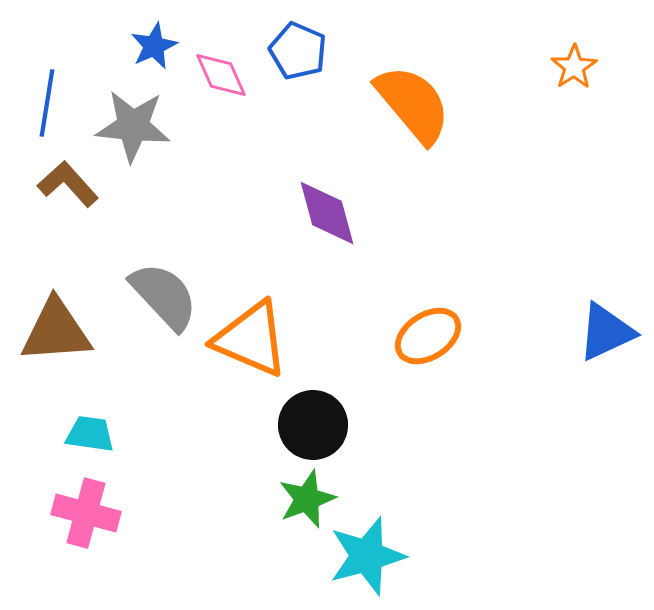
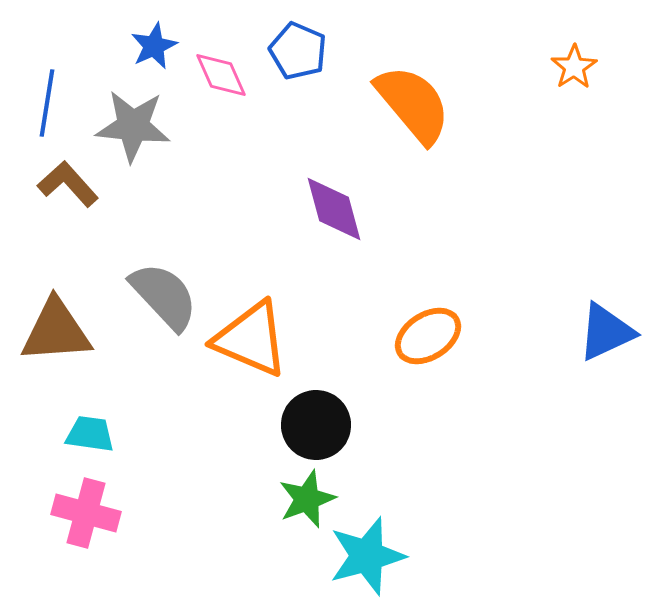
purple diamond: moved 7 px right, 4 px up
black circle: moved 3 px right
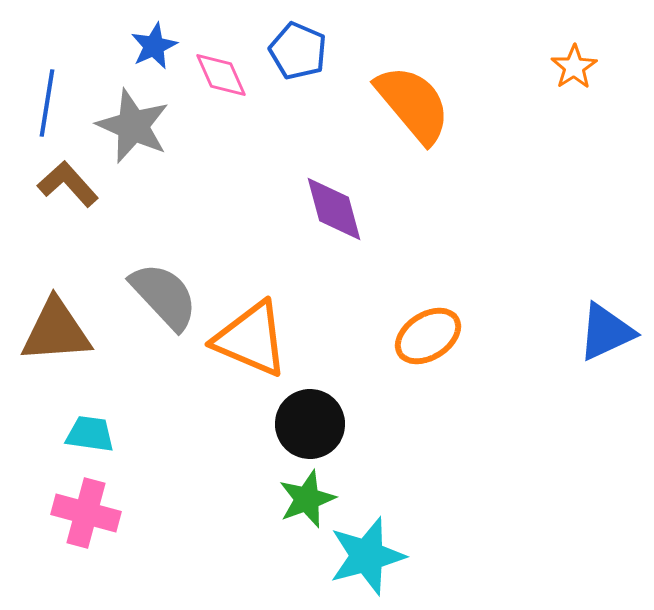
gray star: rotated 18 degrees clockwise
black circle: moved 6 px left, 1 px up
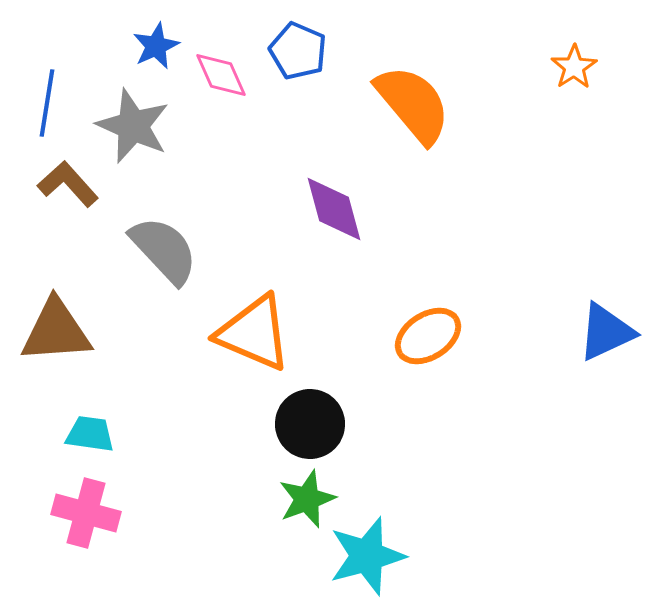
blue star: moved 2 px right
gray semicircle: moved 46 px up
orange triangle: moved 3 px right, 6 px up
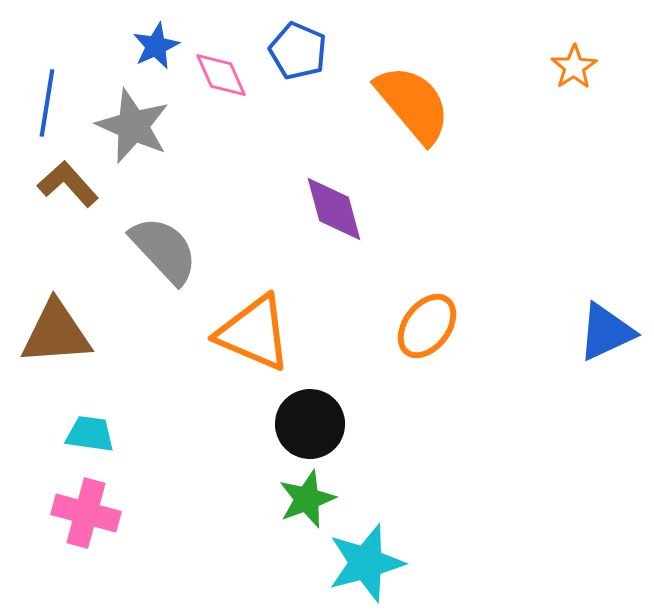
brown triangle: moved 2 px down
orange ellipse: moved 1 px left, 10 px up; rotated 20 degrees counterclockwise
cyan star: moved 1 px left, 7 px down
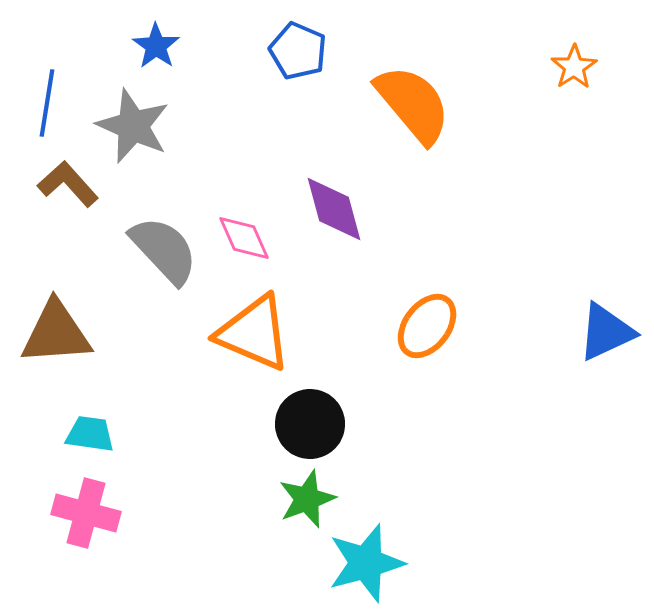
blue star: rotated 12 degrees counterclockwise
pink diamond: moved 23 px right, 163 px down
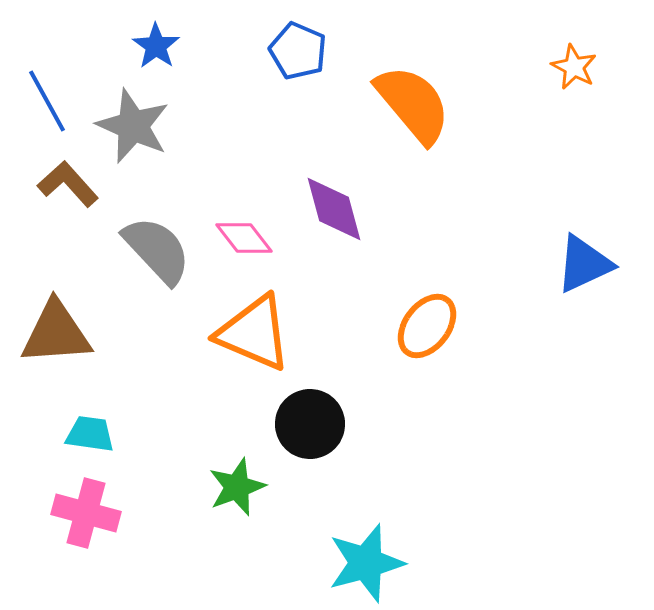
orange star: rotated 12 degrees counterclockwise
blue line: moved 2 px up; rotated 38 degrees counterclockwise
pink diamond: rotated 14 degrees counterclockwise
gray semicircle: moved 7 px left
blue triangle: moved 22 px left, 68 px up
green star: moved 70 px left, 12 px up
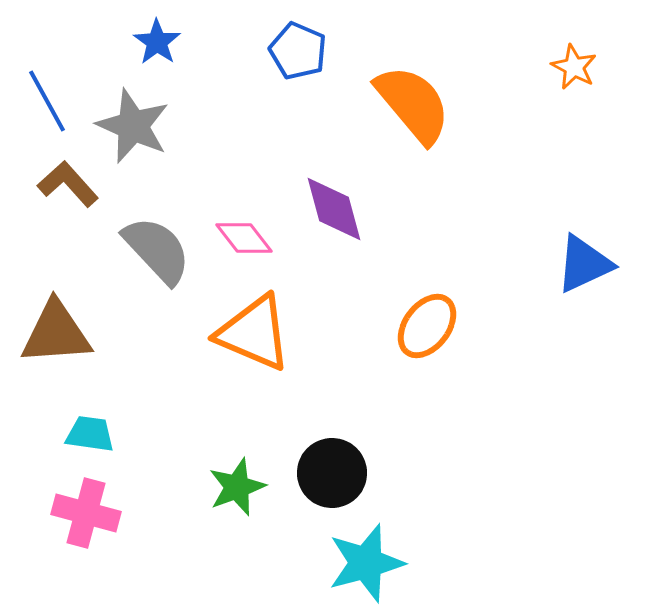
blue star: moved 1 px right, 4 px up
black circle: moved 22 px right, 49 px down
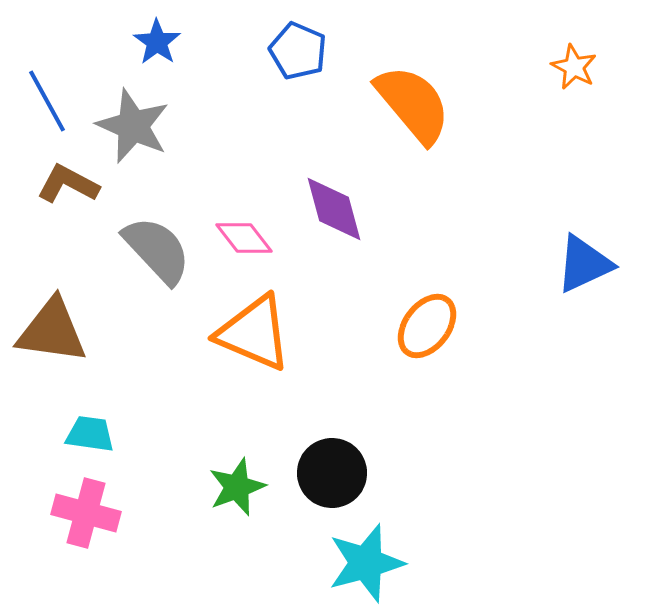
brown L-shape: rotated 20 degrees counterclockwise
brown triangle: moved 4 px left, 2 px up; rotated 12 degrees clockwise
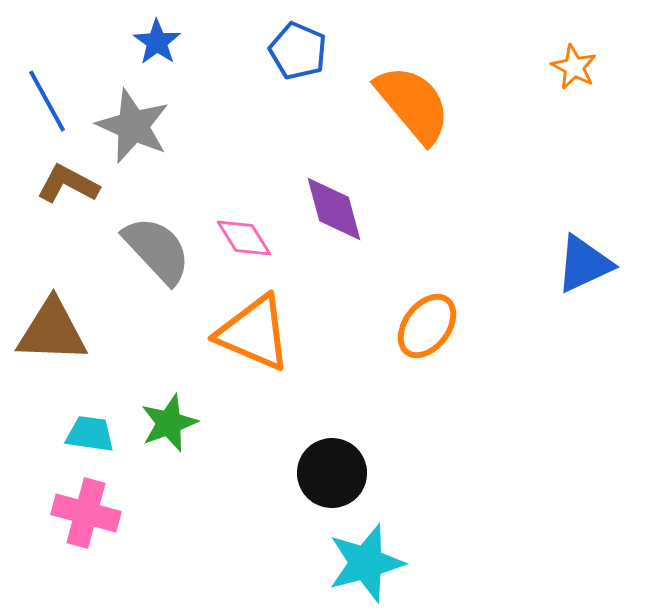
pink diamond: rotated 6 degrees clockwise
brown triangle: rotated 6 degrees counterclockwise
green star: moved 68 px left, 64 px up
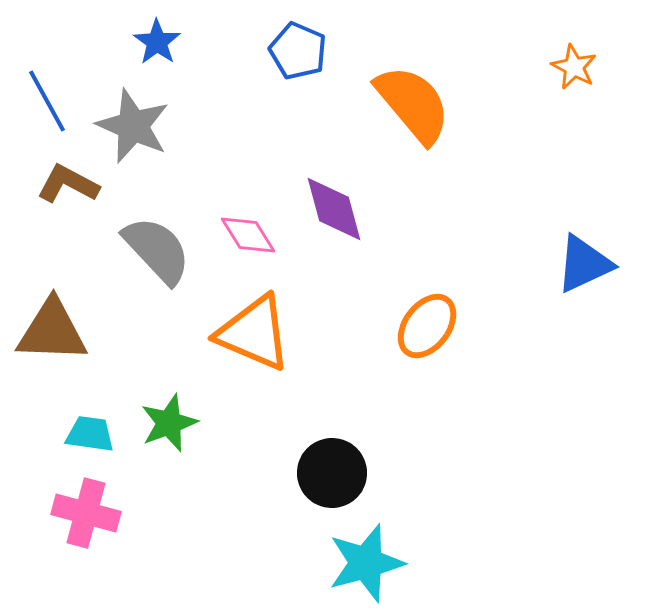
pink diamond: moved 4 px right, 3 px up
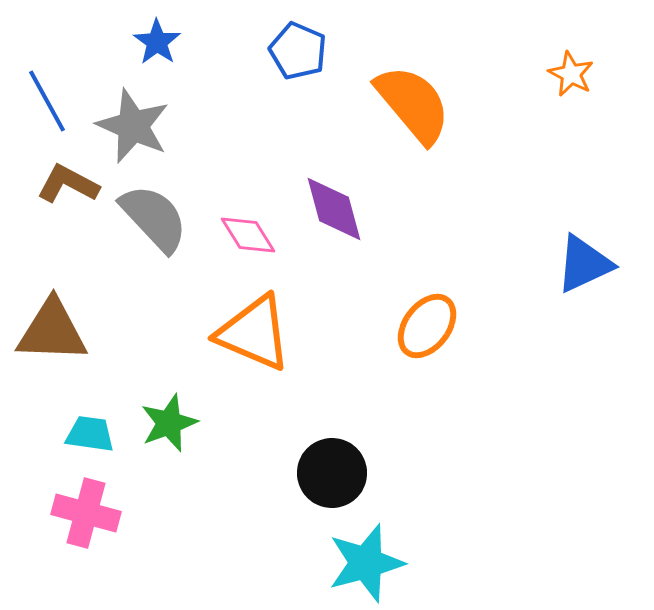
orange star: moved 3 px left, 7 px down
gray semicircle: moved 3 px left, 32 px up
